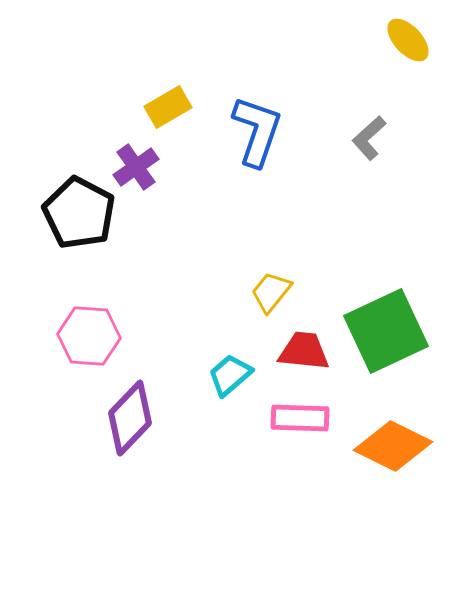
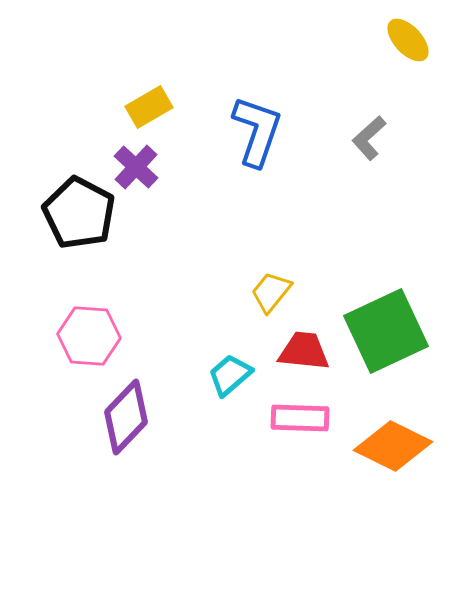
yellow rectangle: moved 19 px left
purple cross: rotated 12 degrees counterclockwise
purple diamond: moved 4 px left, 1 px up
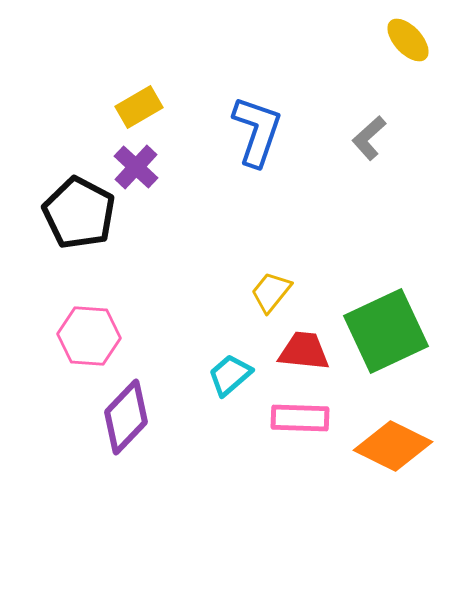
yellow rectangle: moved 10 px left
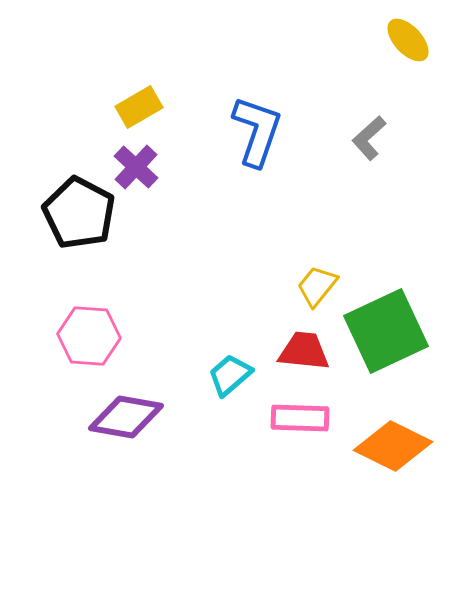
yellow trapezoid: moved 46 px right, 6 px up
purple diamond: rotated 56 degrees clockwise
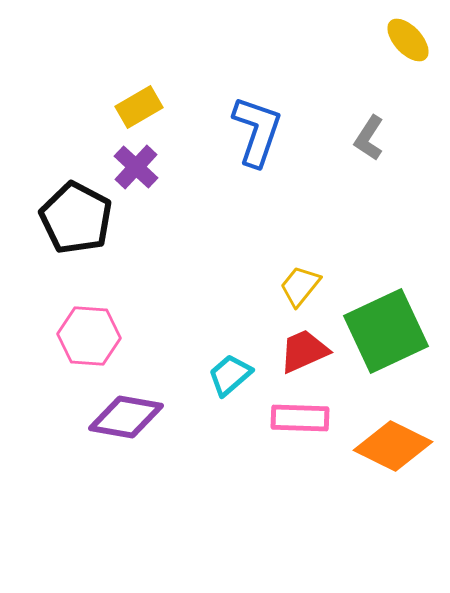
gray L-shape: rotated 15 degrees counterclockwise
black pentagon: moved 3 px left, 5 px down
yellow trapezoid: moved 17 px left
red trapezoid: rotated 30 degrees counterclockwise
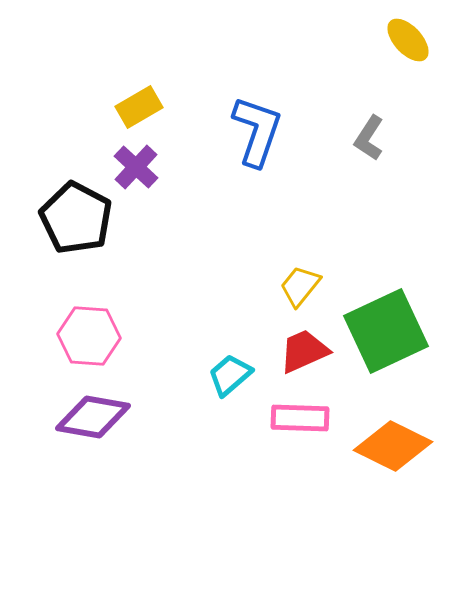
purple diamond: moved 33 px left
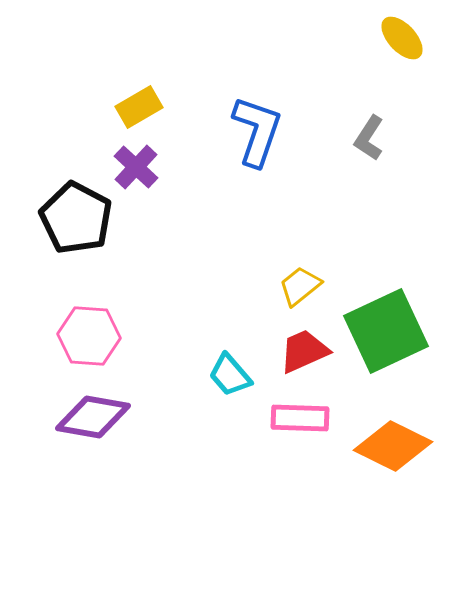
yellow ellipse: moved 6 px left, 2 px up
yellow trapezoid: rotated 12 degrees clockwise
cyan trapezoid: rotated 90 degrees counterclockwise
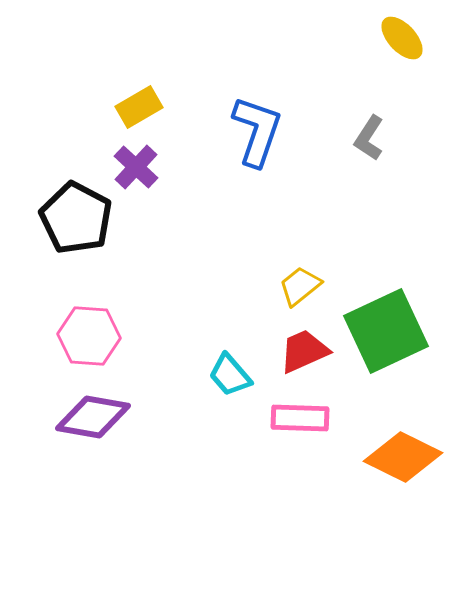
orange diamond: moved 10 px right, 11 px down
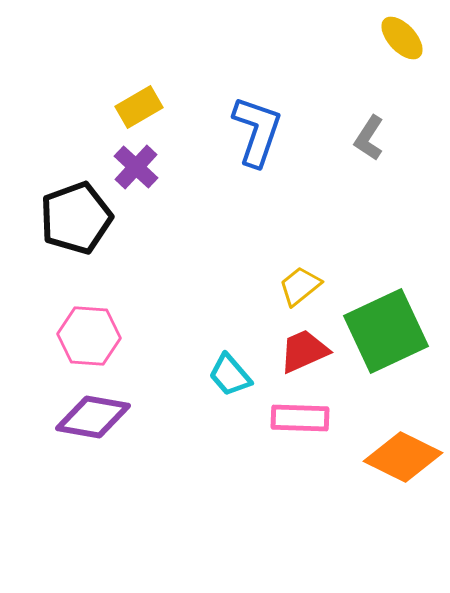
black pentagon: rotated 24 degrees clockwise
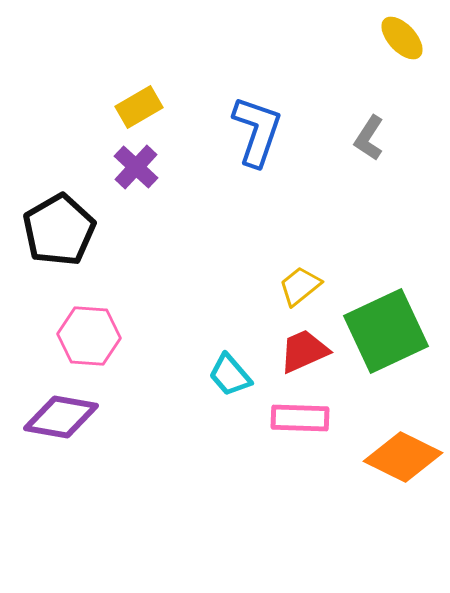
black pentagon: moved 17 px left, 12 px down; rotated 10 degrees counterclockwise
purple diamond: moved 32 px left
